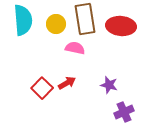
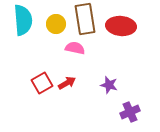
red square: moved 5 px up; rotated 15 degrees clockwise
purple cross: moved 6 px right
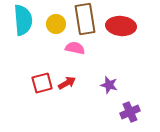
red square: rotated 15 degrees clockwise
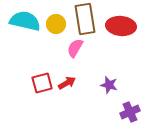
cyan semicircle: moved 2 px right, 1 px down; rotated 72 degrees counterclockwise
pink semicircle: rotated 72 degrees counterclockwise
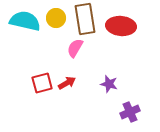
yellow circle: moved 6 px up
purple star: moved 1 px up
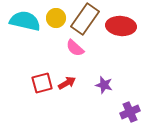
brown rectangle: rotated 44 degrees clockwise
pink semicircle: rotated 78 degrees counterclockwise
purple star: moved 5 px left, 1 px down
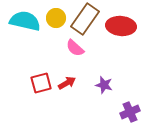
red square: moved 1 px left
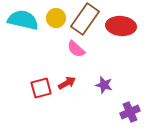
cyan semicircle: moved 2 px left, 1 px up
pink semicircle: moved 1 px right, 1 px down
red square: moved 5 px down
